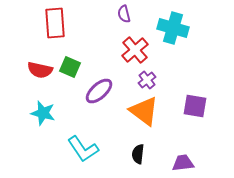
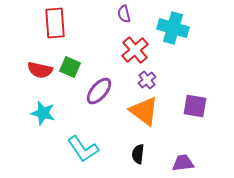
purple ellipse: rotated 8 degrees counterclockwise
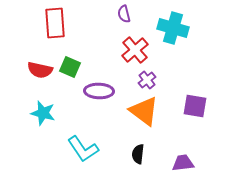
purple ellipse: rotated 52 degrees clockwise
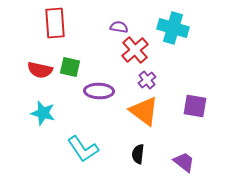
purple semicircle: moved 5 px left, 13 px down; rotated 114 degrees clockwise
green square: rotated 10 degrees counterclockwise
purple trapezoid: moved 1 px right, 1 px up; rotated 45 degrees clockwise
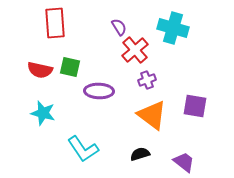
purple semicircle: rotated 48 degrees clockwise
purple cross: rotated 18 degrees clockwise
orange triangle: moved 8 px right, 4 px down
black semicircle: moved 2 px right; rotated 66 degrees clockwise
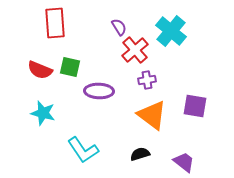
cyan cross: moved 2 px left, 3 px down; rotated 24 degrees clockwise
red semicircle: rotated 10 degrees clockwise
purple cross: rotated 12 degrees clockwise
cyan L-shape: moved 1 px down
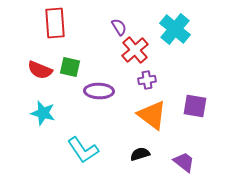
cyan cross: moved 4 px right, 2 px up
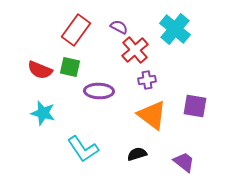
red rectangle: moved 21 px right, 7 px down; rotated 40 degrees clockwise
purple semicircle: rotated 30 degrees counterclockwise
cyan L-shape: moved 1 px up
black semicircle: moved 3 px left
